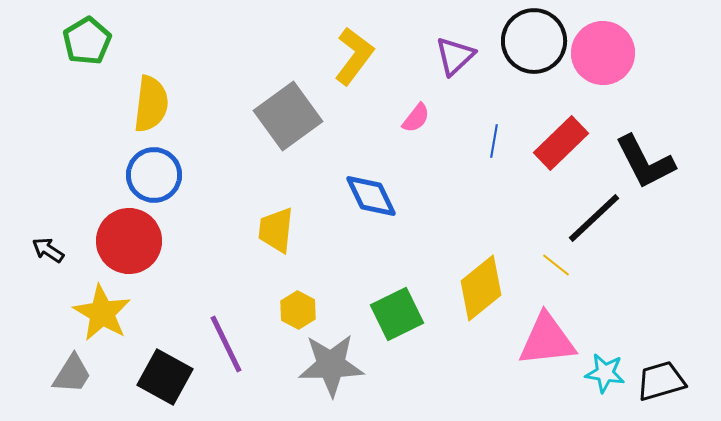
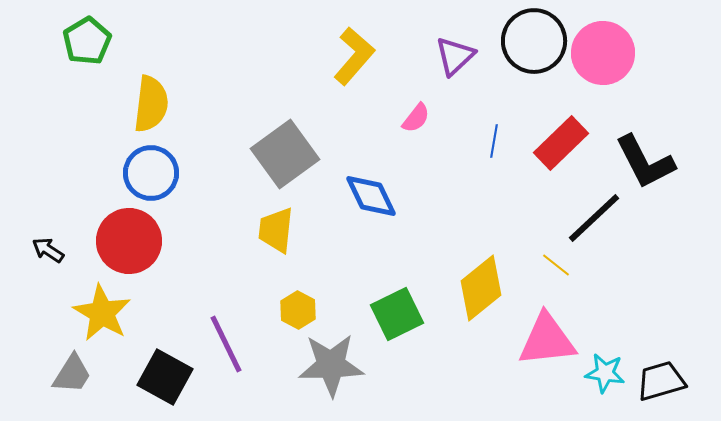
yellow L-shape: rotated 4 degrees clockwise
gray square: moved 3 px left, 38 px down
blue circle: moved 3 px left, 2 px up
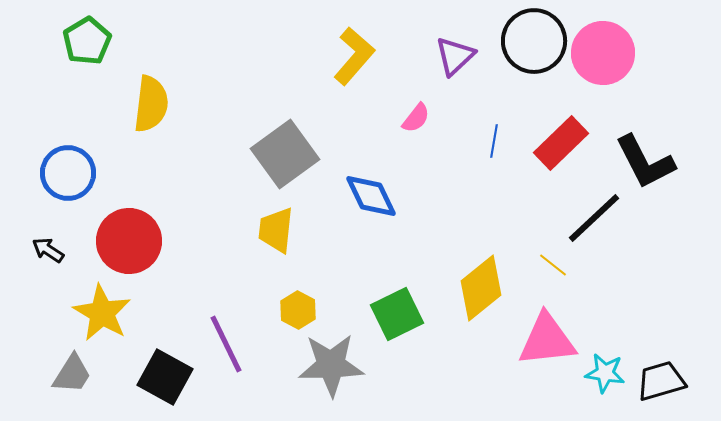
blue circle: moved 83 px left
yellow line: moved 3 px left
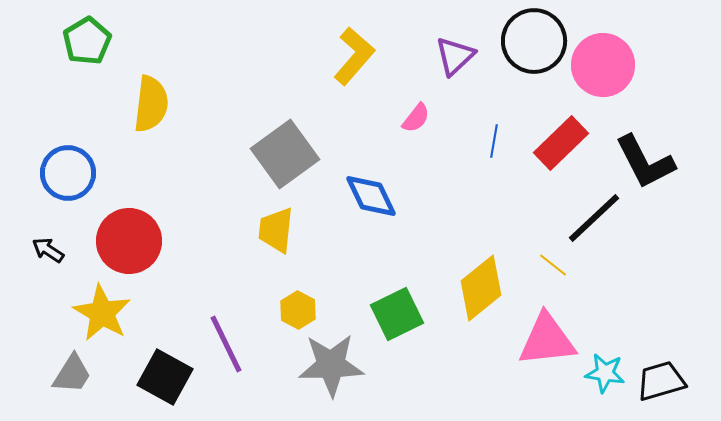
pink circle: moved 12 px down
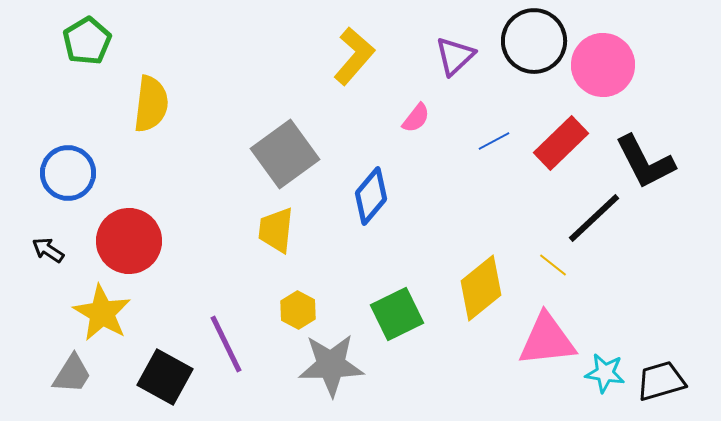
blue line: rotated 52 degrees clockwise
blue diamond: rotated 66 degrees clockwise
